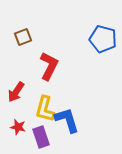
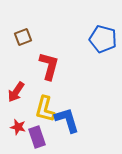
red L-shape: rotated 12 degrees counterclockwise
purple rectangle: moved 4 px left
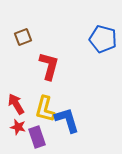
red arrow: moved 12 px down; rotated 115 degrees clockwise
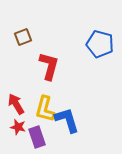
blue pentagon: moved 3 px left, 5 px down
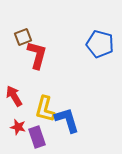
red L-shape: moved 12 px left, 11 px up
red arrow: moved 2 px left, 8 px up
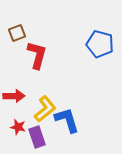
brown square: moved 6 px left, 4 px up
red arrow: rotated 120 degrees clockwise
yellow L-shape: rotated 144 degrees counterclockwise
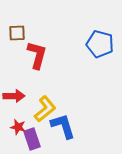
brown square: rotated 18 degrees clockwise
blue L-shape: moved 4 px left, 6 px down
purple rectangle: moved 5 px left, 2 px down
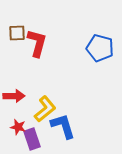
blue pentagon: moved 4 px down
red L-shape: moved 12 px up
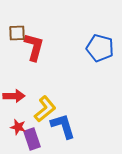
red L-shape: moved 3 px left, 4 px down
